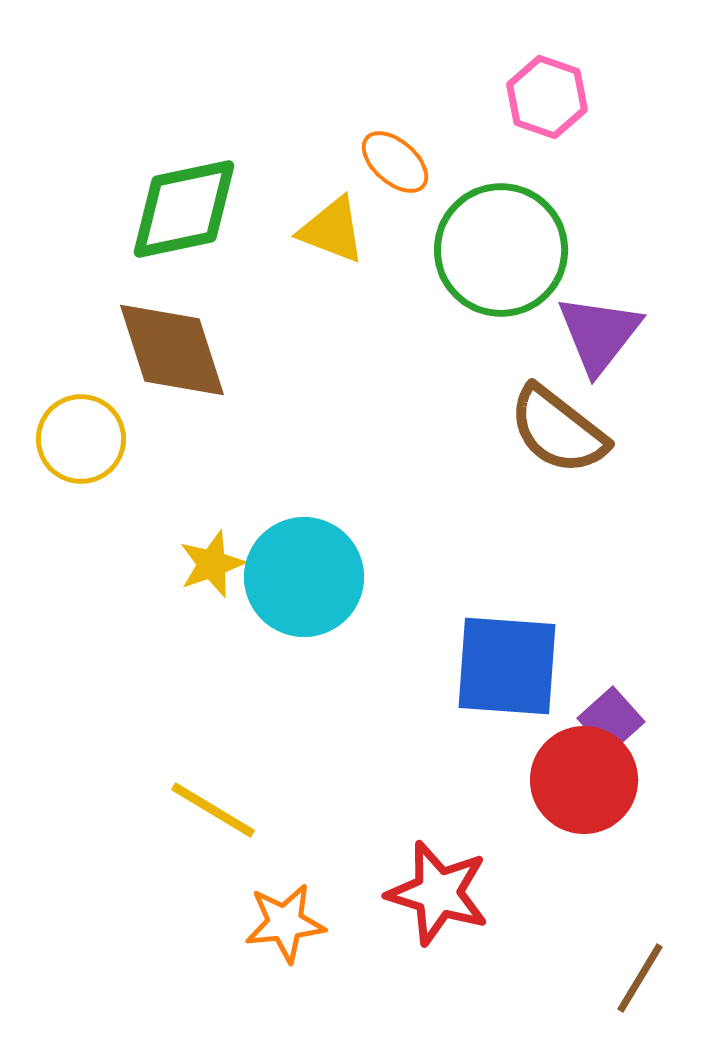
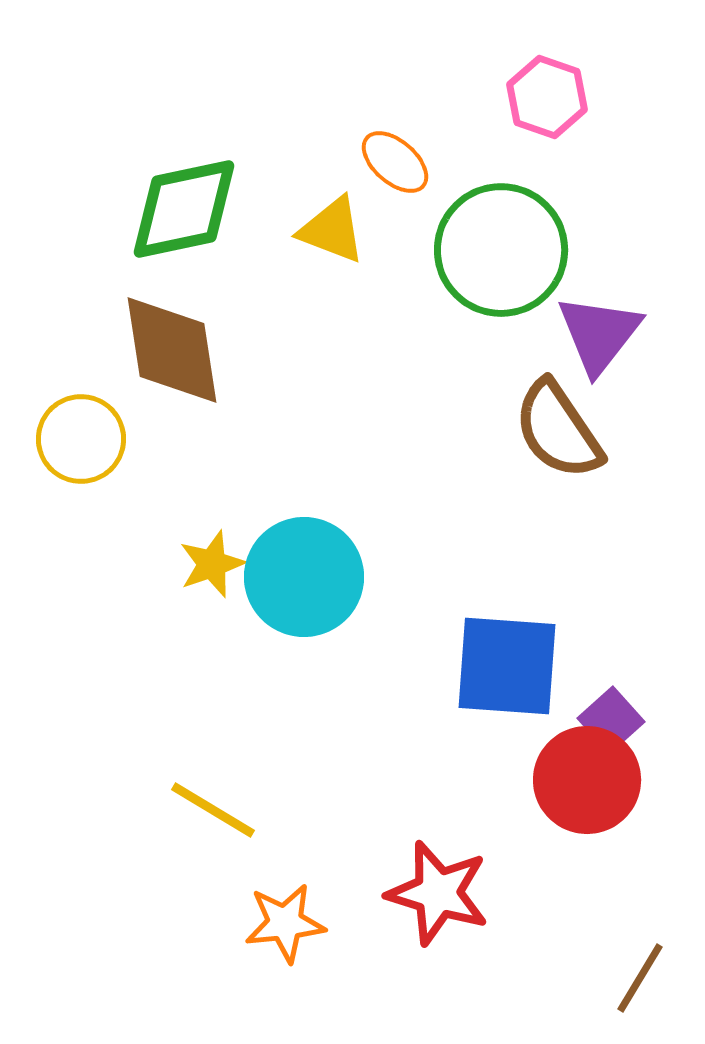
brown diamond: rotated 9 degrees clockwise
brown semicircle: rotated 18 degrees clockwise
red circle: moved 3 px right
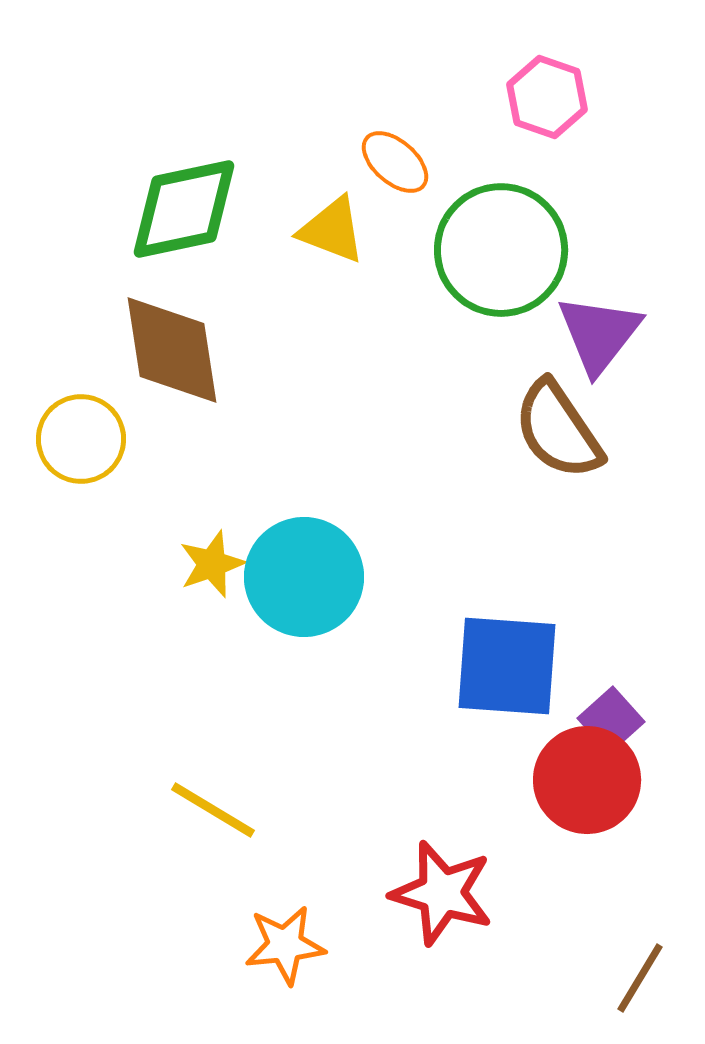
red star: moved 4 px right
orange star: moved 22 px down
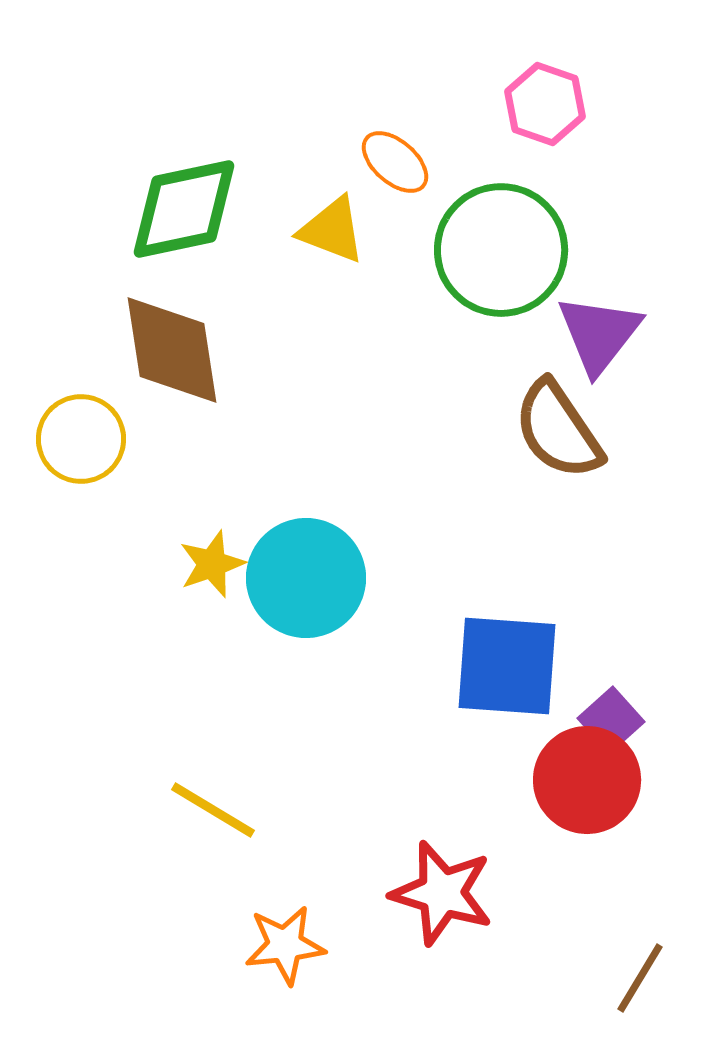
pink hexagon: moved 2 px left, 7 px down
cyan circle: moved 2 px right, 1 px down
